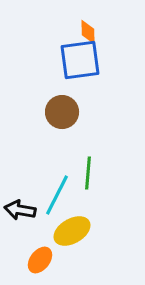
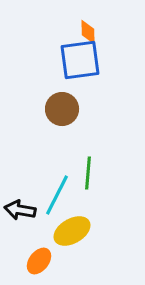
brown circle: moved 3 px up
orange ellipse: moved 1 px left, 1 px down
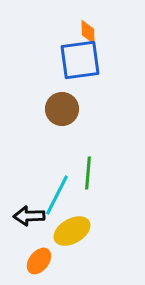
black arrow: moved 9 px right, 6 px down; rotated 12 degrees counterclockwise
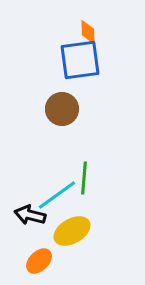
green line: moved 4 px left, 5 px down
cyan line: rotated 27 degrees clockwise
black arrow: moved 1 px right, 1 px up; rotated 16 degrees clockwise
orange ellipse: rotated 8 degrees clockwise
